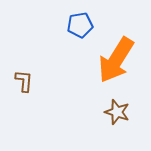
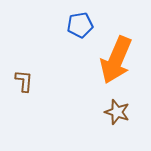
orange arrow: rotated 9 degrees counterclockwise
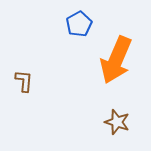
blue pentagon: moved 1 px left, 1 px up; rotated 20 degrees counterclockwise
brown star: moved 10 px down
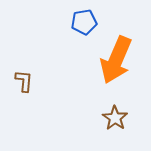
blue pentagon: moved 5 px right, 2 px up; rotated 20 degrees clockwise
brown star: moved 2 px left, 4 px up; rotated 15 degrees clockwise
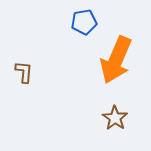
brown L-shape: moved 9 px up
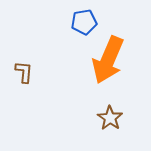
orange arrow: moved 8 px left
brown star: moved 5 px left
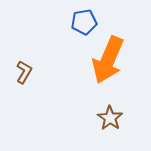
brown L-shape: rotated 25 degrees clockwise
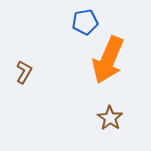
blue pentagon: moved 1 px right
